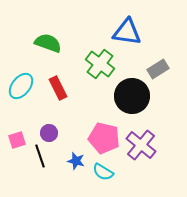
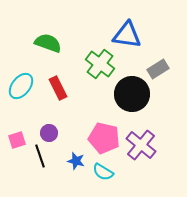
blue triangle: moved 3 px down
black circle: moved 2 px up
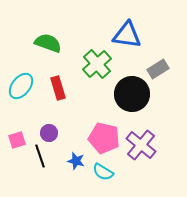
green cross: moved 3 px left; rotated 12 degrees clockwise
red rectangle: rotated 10 degrees clockwise
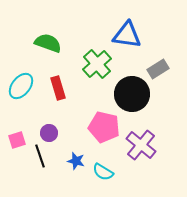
pink pentagon: moved 11 px up
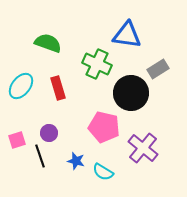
green cross: rotated 24 degrees counterclockwise
black circle: moved 1 px left, 1 px up
purple cross: moved 2 px right, 3 px down
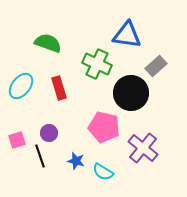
gray rectangle: moved 2 px left, 3 px up; rotated 10 degrees counterclockwise
red rectangle: moved 1 px right
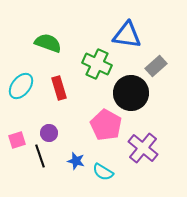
pink pentagon: moved 2 px right, 2 px up; rotated 16 degrees clockwise
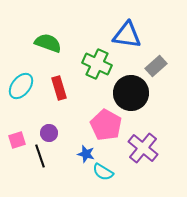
blue star: moved 10 px right, 7 px up
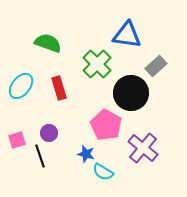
green cross: rotated 20 degrees clockwise
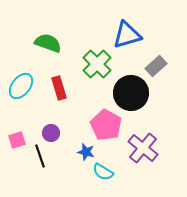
blue triangle: rotated 24 degrees counterclockwise
purple circle: moved 2 px right
blue star: moved 2 px up
